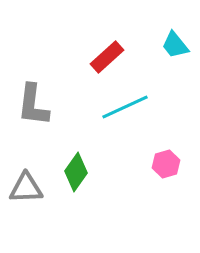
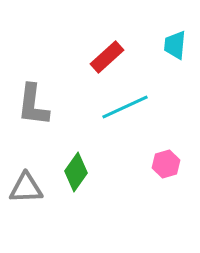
cyan trapezoid: rotated 44 degrees clockwise
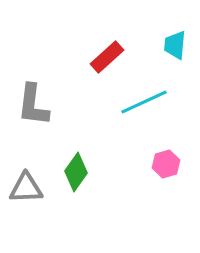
cyan line: moved 19 px right, 5 px up
